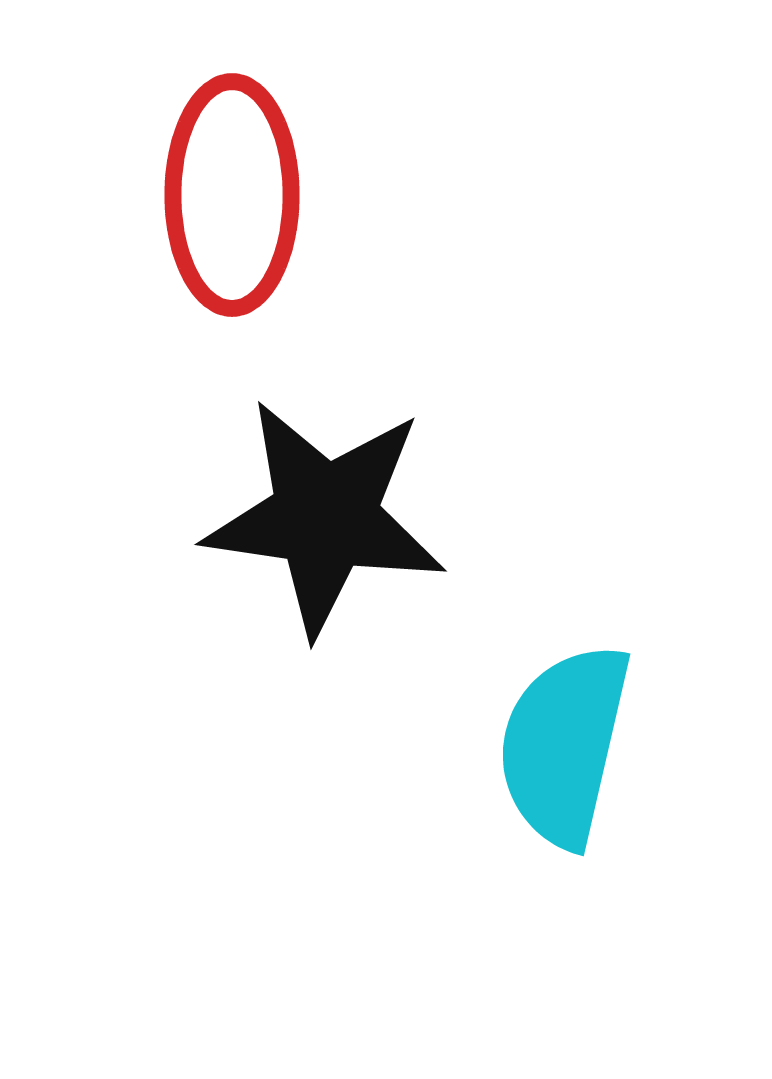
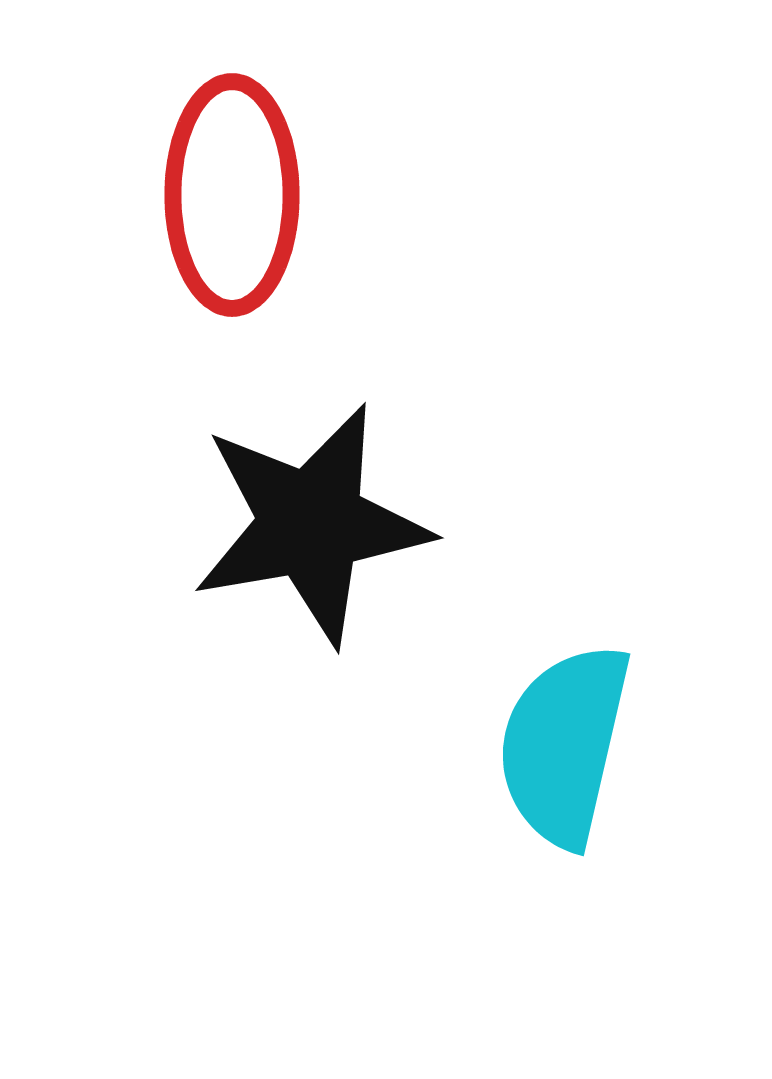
black star: moved 14 px left, 7 px down; rotated 18 degrees counterclockwise
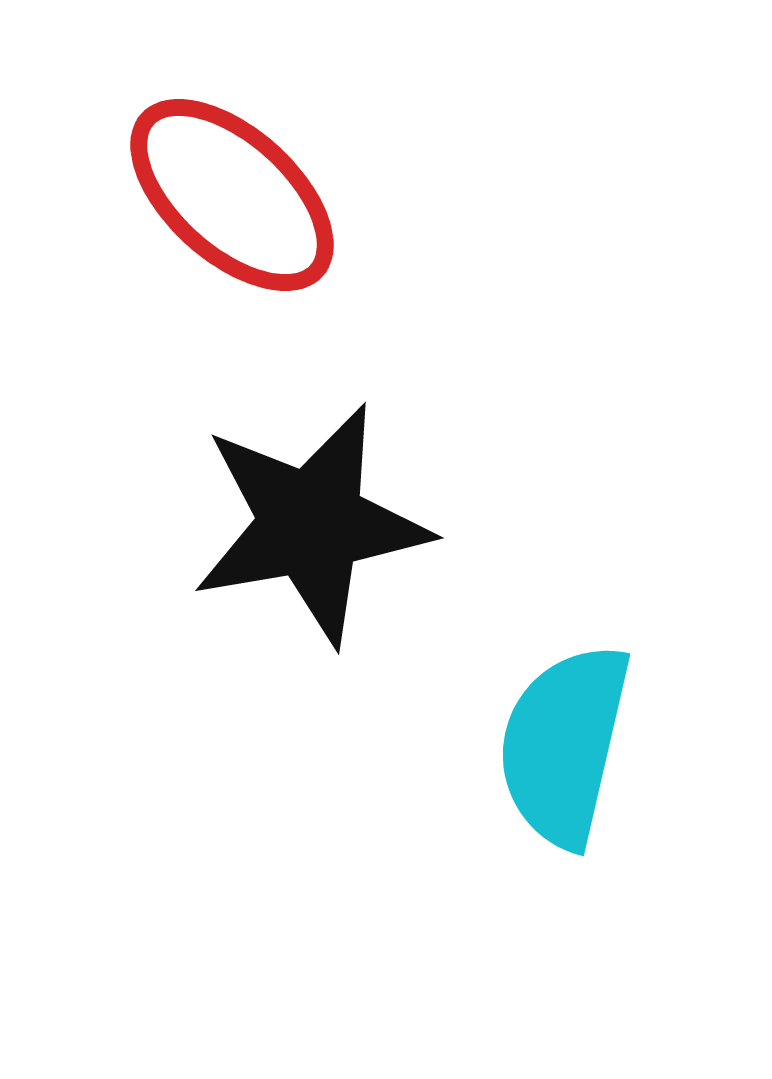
red ellipse: rotated 48 degrees counterclockwise
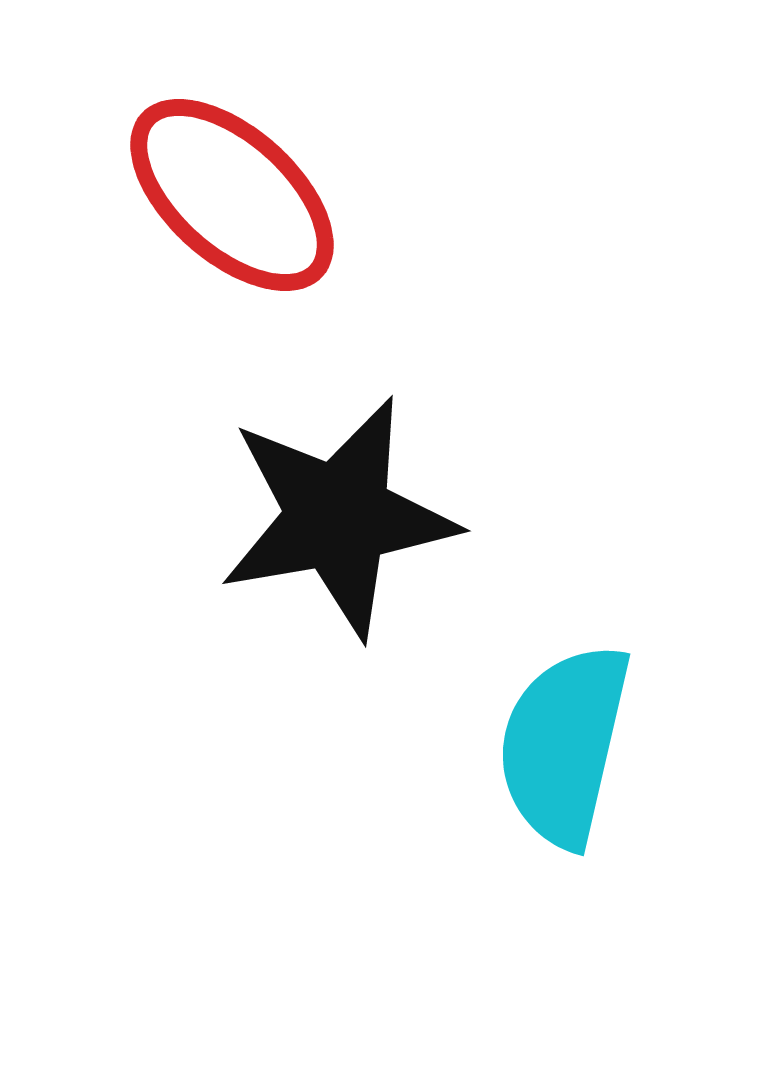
black star: moved 27 px right, 7 px up
